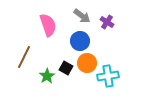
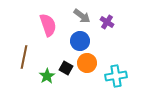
brown line: rotated 15 degrees counterclockwise
cyan cross: moved 8 px right
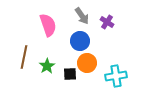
gray arrow: rotated 18 degrees clockwise
black square: moved 4 px right, 6 px down; rotated 32 degrees counterclockwise
green star: moved 10 px up
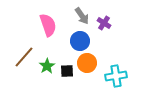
purple cross: moved 3 px left, 1 px down
brown line: rotated 30 degrees clockwise
black square: moved 3 px left, 3 px up
